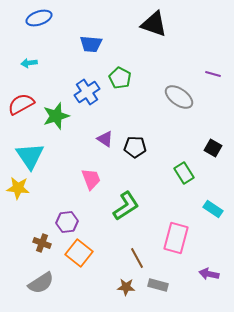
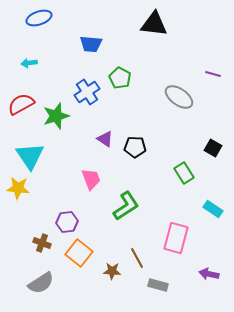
black triangle: rotated 12 degrees counterclockwise
brown star: moved 14 px left, 16 px up
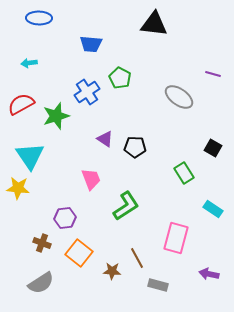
blue ellipse: rotated 20 degrees clockwise
purple hexagon: moved 2 px left, 4 px up
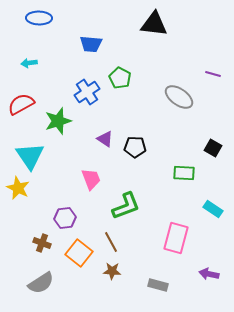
green star: moved 2 px right, 5 px down
green rectangle: rotated 55 degrees counterclockwise
yellow star: rotated 20 degrees clockwise
green L-shape: rotated 12 degrees clockwise
brown line: moved 26 px left, 16 px up
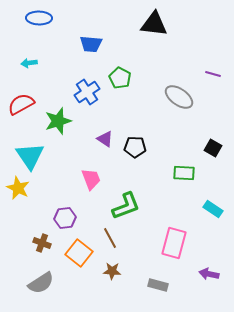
pink rectangle: moved 2 px left, 5 px down
brown line: moved 1 px left, 4 px up
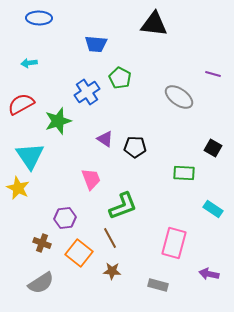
blue trapezoid: moved 5 px right
green L-shape: moved 3 px left
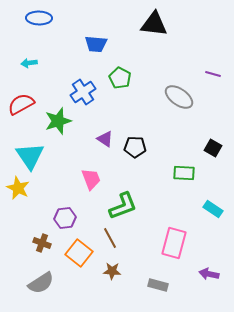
blue cross: moved 4 px left
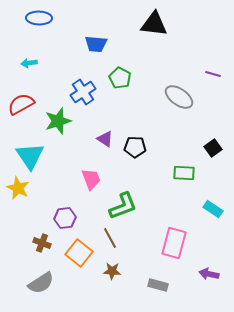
black square: rotated 24 degrees clockwise
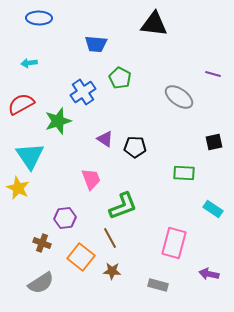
black square: moved 1 px right, 6 px up; rotated 24 degrees clockwise
orange square: moved 2 px right, 4 px down
